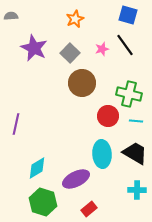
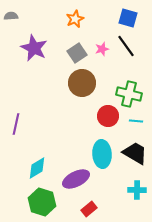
blue square: moved 3 px down
black line: moved 1 px right, 1 px down
gray square: moved 7 px right; rotated 12 degrees clockwise
green hexagon: moved 1 px left
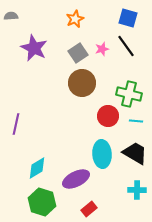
gray square: moved 1 px right
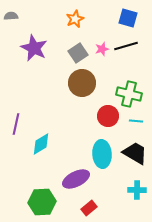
black line: rotated 70 degrees counterclockwise
cyan diamond: moved 4 px right, 24 px up
green hexagon: rotated 20 degrees counterclockwise
red rectangle: moved 1 px up
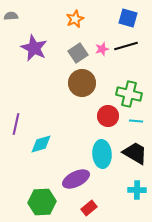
cyan diamond: rotated 15 degrees clockwise
